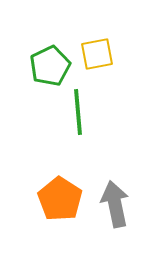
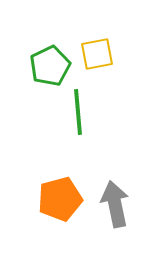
orange pentagon: rotated 24 degrees clockwise
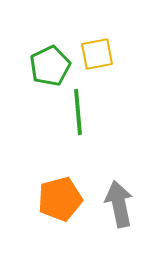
gray arrow: moved 4 px right
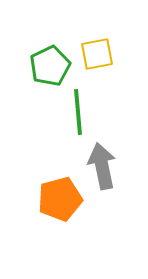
gray arrow: moved 17 px left, 38 px up
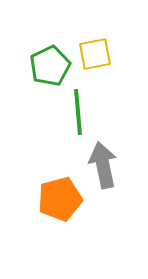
yellow square: moved 2 px left
gray arrow: moved 1 px right, 1 px up
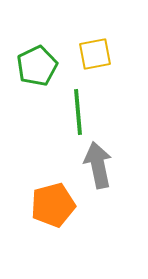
green pentagon: moved 13 px left
gray arrow: moved 5 px left
orange pentagon: moved 7 px left, 6 px down
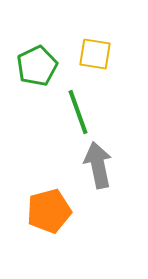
yellow square: rotated 20 degrees clockwise
green line: rotated 15 degrees counterclockwise
orange pentagon: moved 4 px left, 6 px down
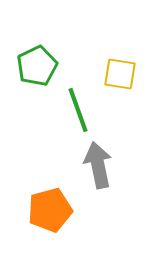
yellow square: moved 25 px right, 20 px down
green line: moved 2 px up
orange pentagon: moved 1 px right, 1 px up
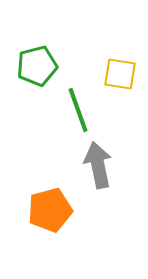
green pentagon: rotated 12 degrees clockwise
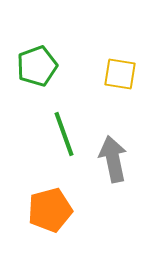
green pentagon: rotated 6 degrees counterclockwise
green line: moved 14 px left, 24 px down
gray arrow: moved 15 px right, 6 px up
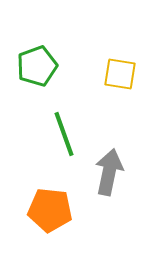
gray arrow: moved 4 px left, 13 px down; rotated 24 degrees clockwise
orange pentagon: rotated 21 degrees clockwise
